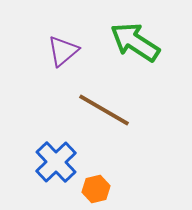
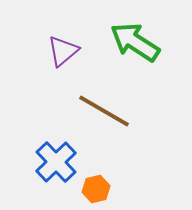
brown line: moved 1 px down
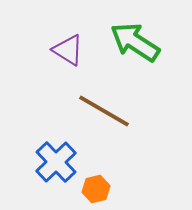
purple triangle: moved 5 px right, 1 px up; rotated 48 degrees counterclockwise
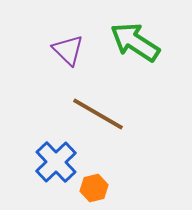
purple triangle: rotated 12 degrees clockwise
brown line: moved 6 px left, 3 px down
orange hexagon: moved 2 px left, 1 px up
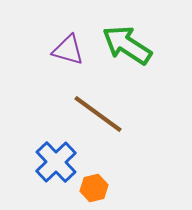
green arrow: moved 8 px left, 3 px down
purple triangle: rotated 28 degrees counterclockwise
brown line: rotated 6 degrees clockwise
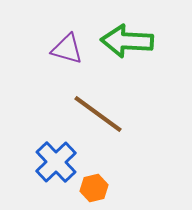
green arrow: moved 4 px up; rotated 30 degrees counterclockwise
purple triangle: moved 1 px left, 1 px up
